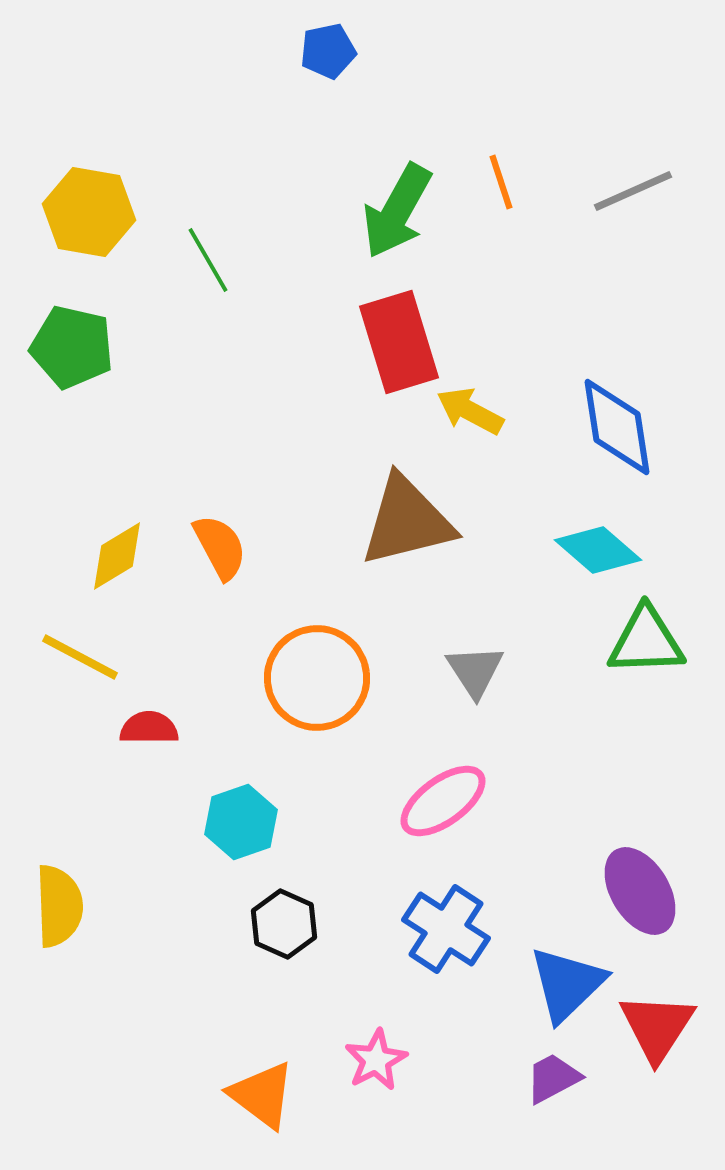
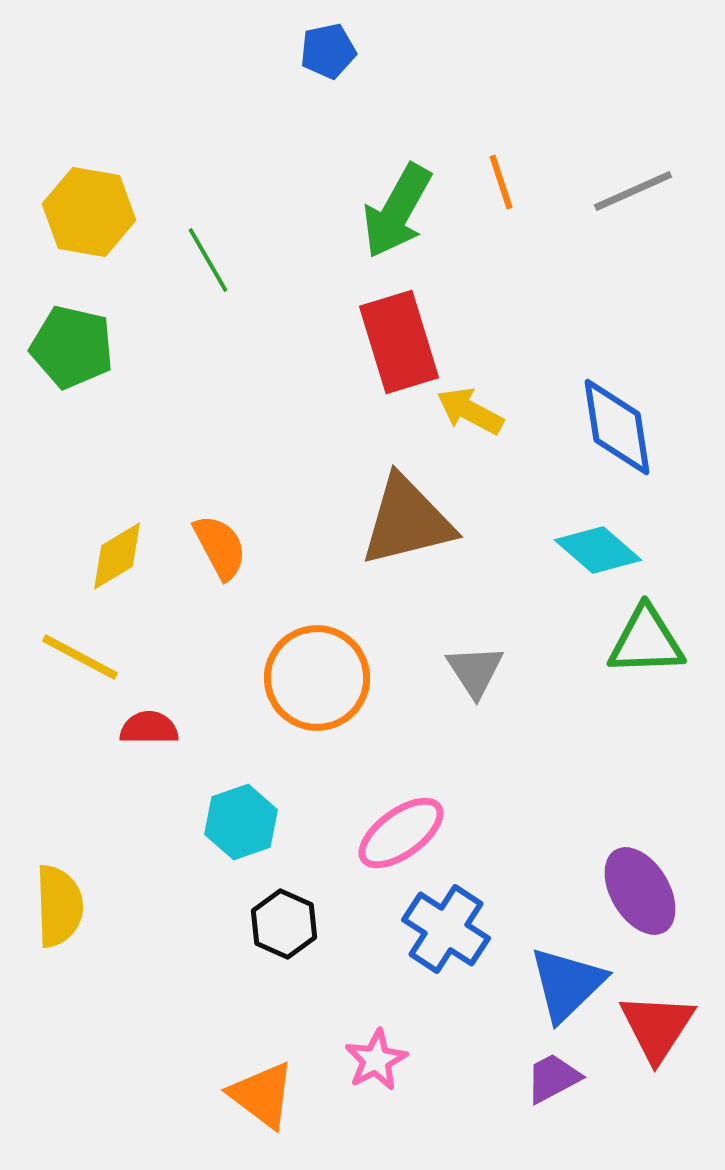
pink ellipse: moved 42 px left, 32 px down
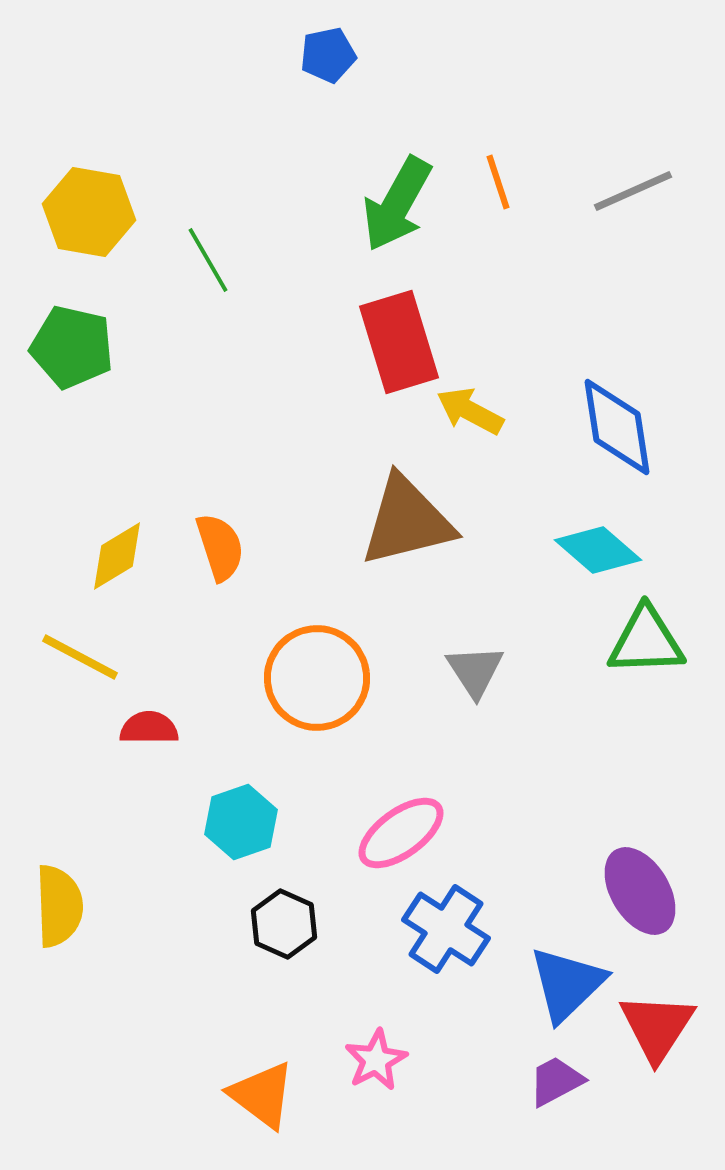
blue pentagon: moved 4 px down
orange line: moved 3 px left
green arrow: moved 7 px up
orange semicircle: rotated 10 degrees clockwise
purple trapezoid: moved 3 px right, 3 px down
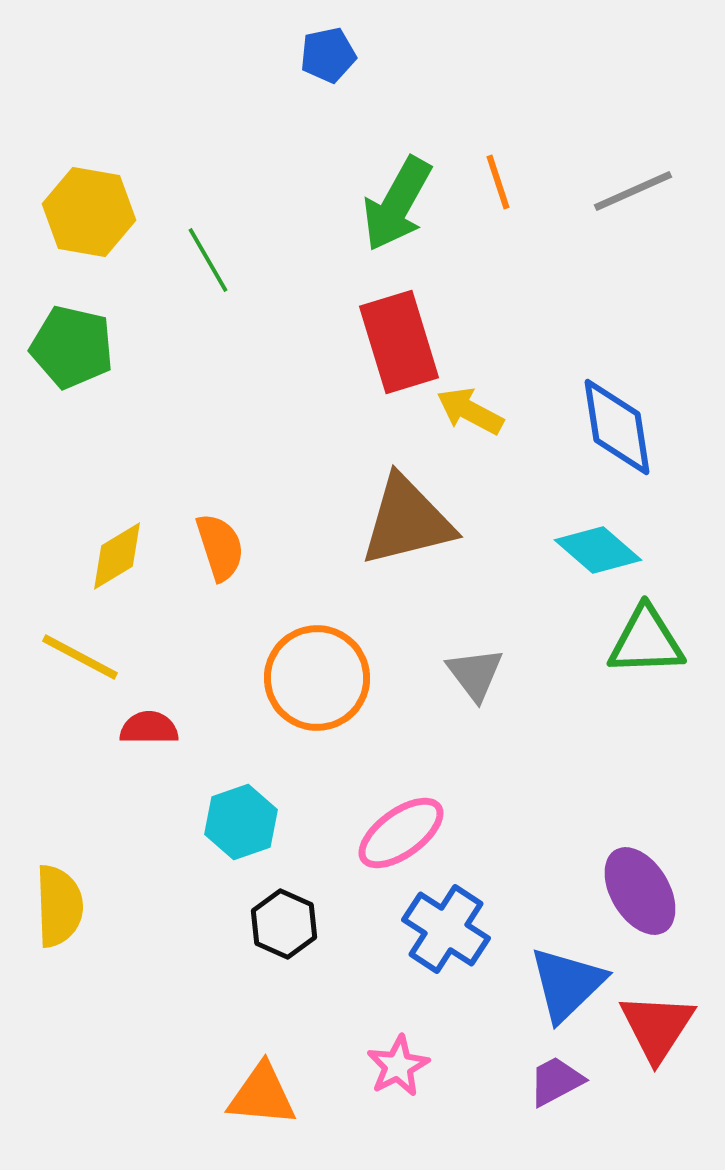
gray triangle: moved 3 px down; rotated 4 degrees counterclockwise
pink star: moved 22 px right, 6 px down
orange triangle: rotated 32 degrees counterclockwise
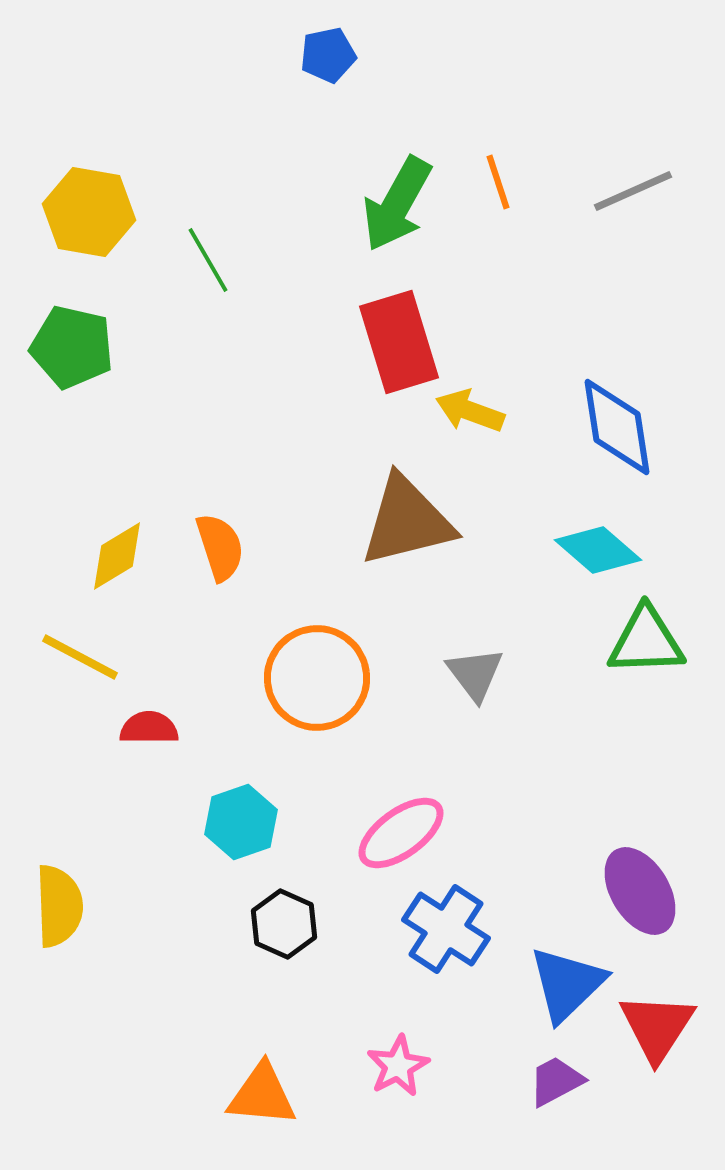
yellow arrow: rotated 8 degrees counterclockwise
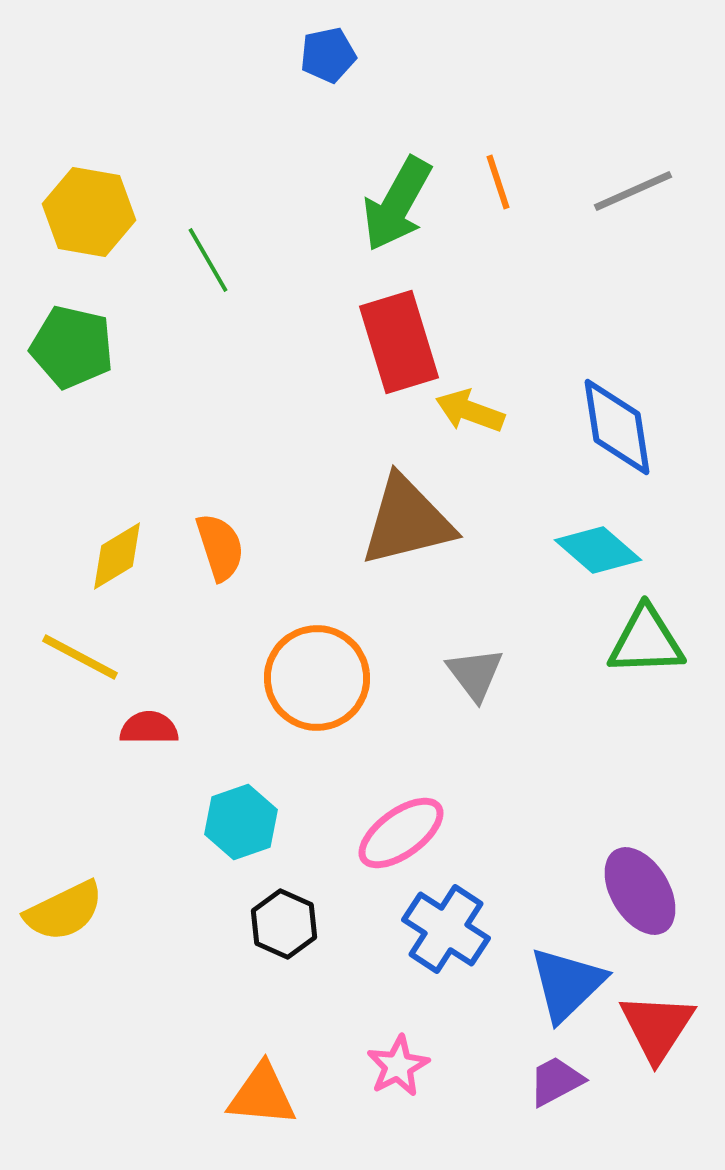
yellow semicircle: moved 5 px right, 5 px down; rotated 66 degrees clockwise
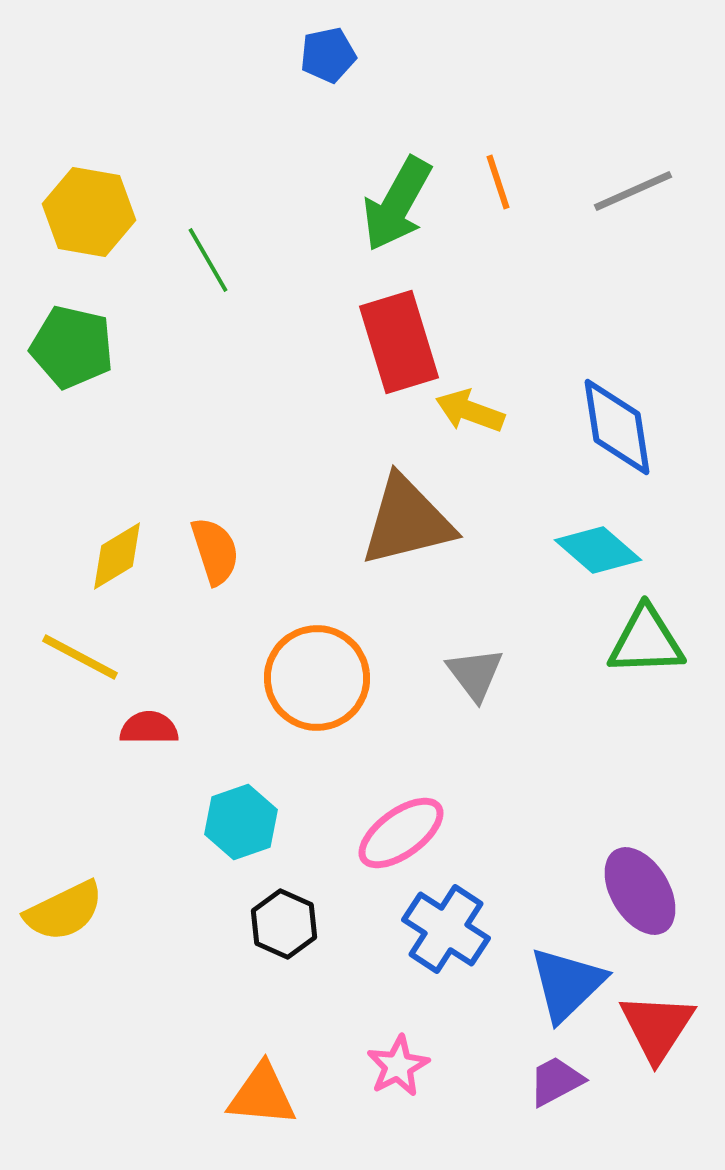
orange semicircle: moved 5 px left, 4 px down
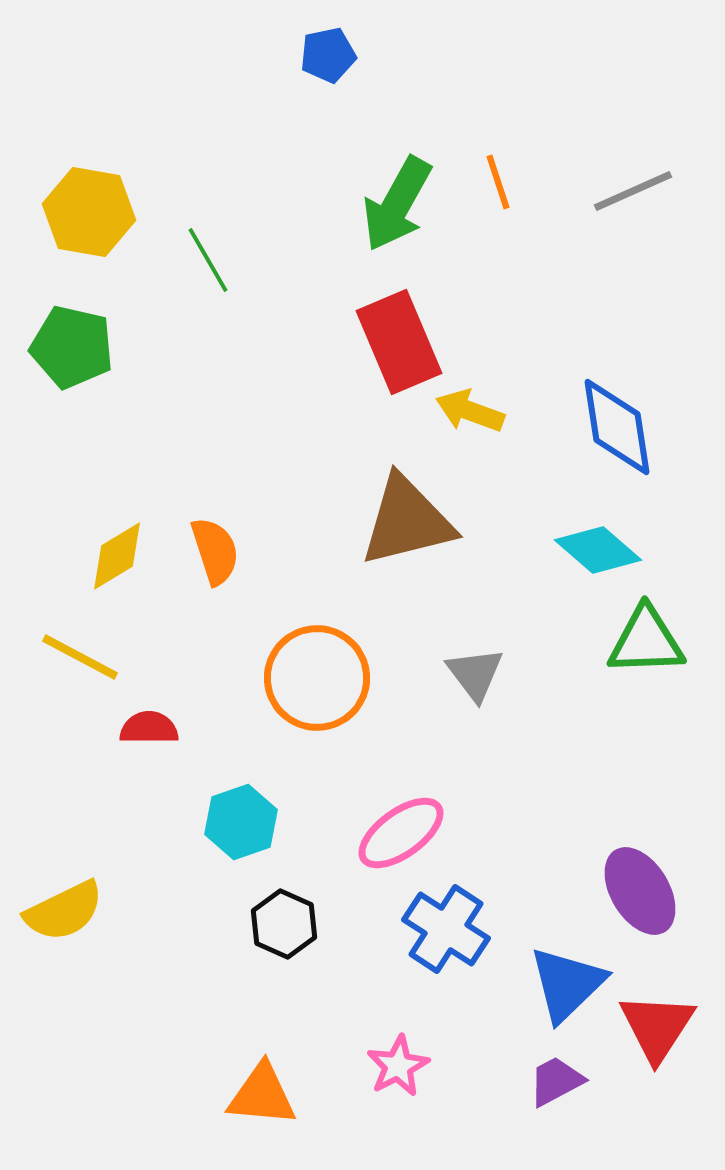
red rectangle: rotated 6 degrees counterclockwise
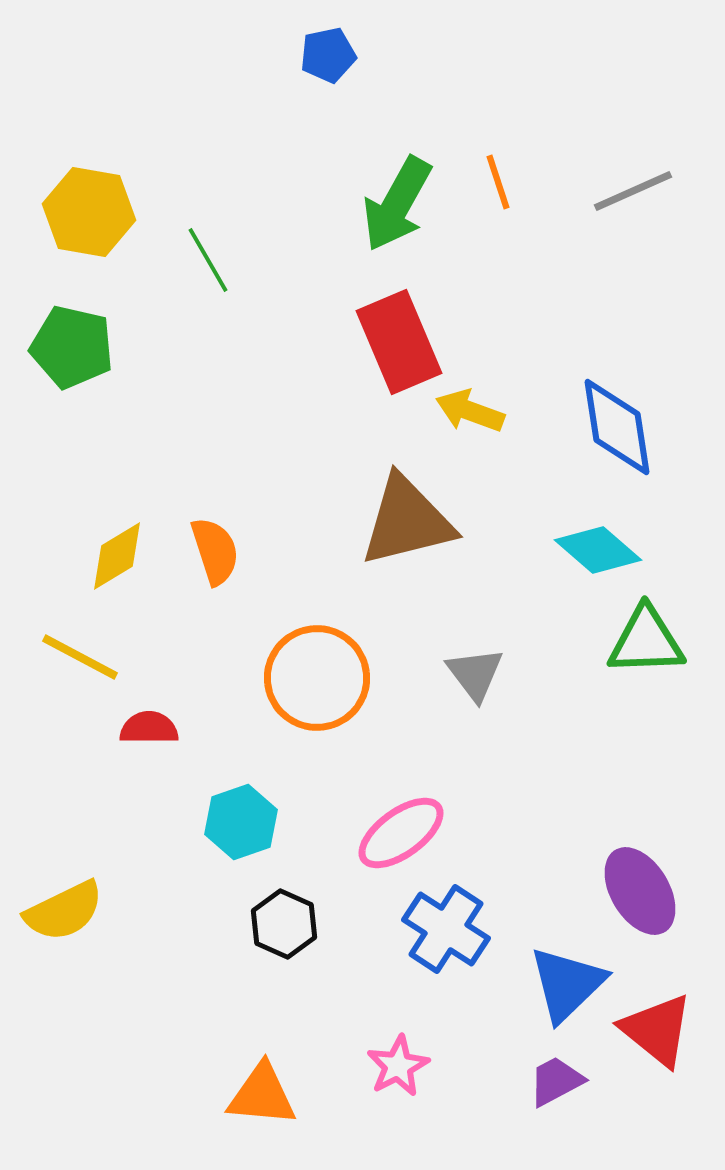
red triangle: moved 3 px down; rotated 24 degrees counterclockwise
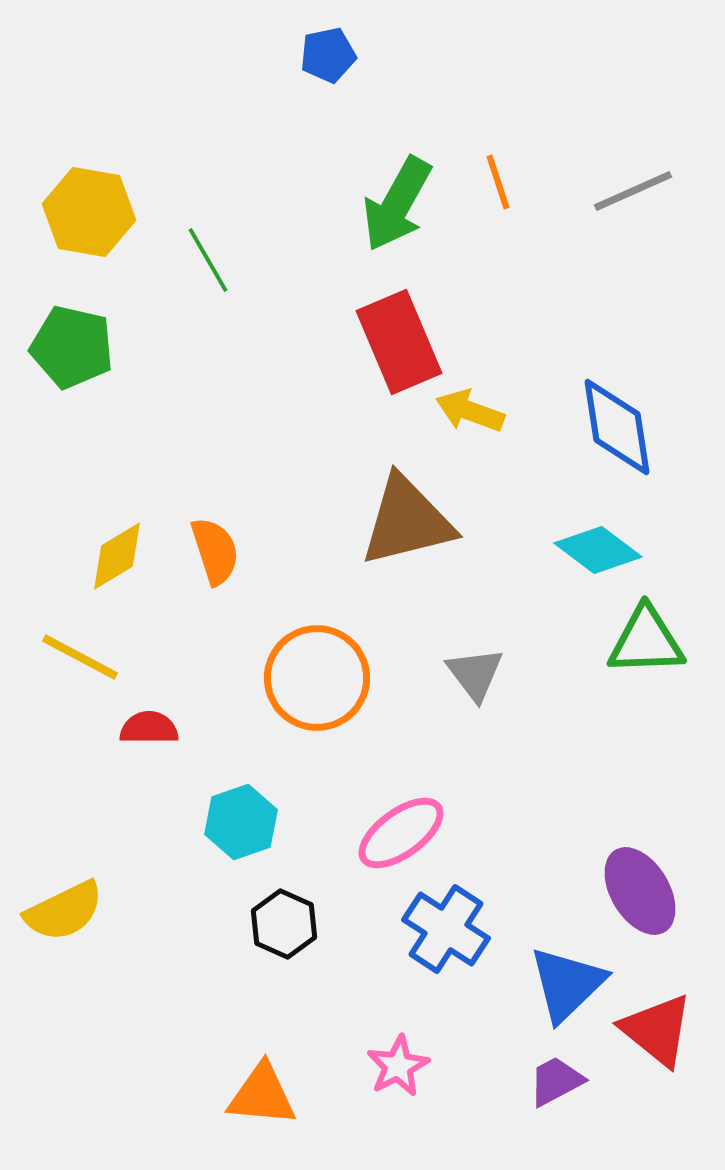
cyan diamond: rotated 4 degrees counterclockwise
